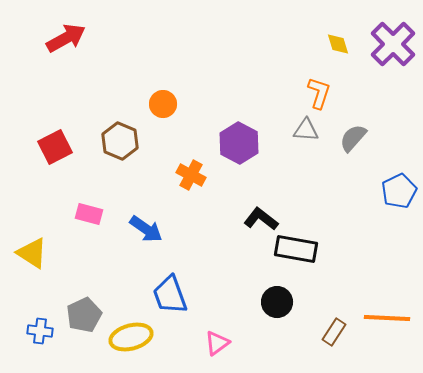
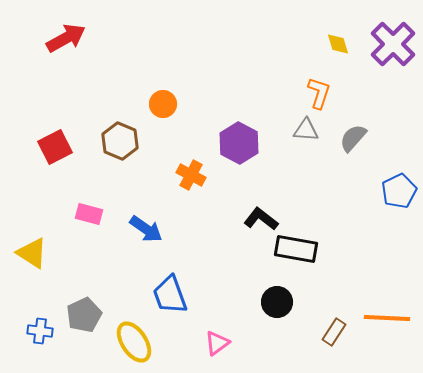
yellow ellipse: moved 3 px right, 5 px down; rotated 72 degrees clockwise
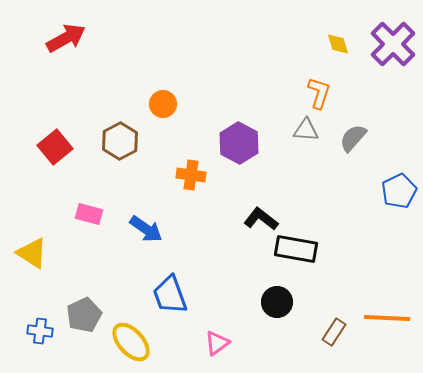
brown hexagon: rotated 9 degrees clockwise
red square: rotated 12 degrees counterclockwise
orange cross: rotated 20 degrees counterclockwise
yellow ellipse: moved 3 px left; rotated 9 degrees counterclockwise
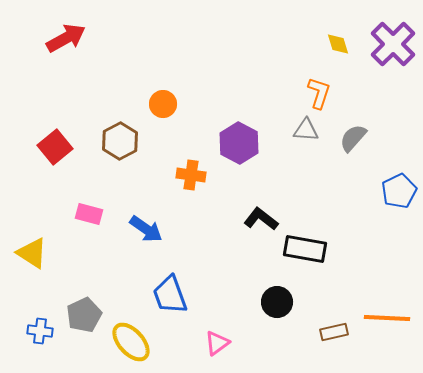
black rectangle: moved 9 px right
brown rectangle: rotated 44 degrees clockwise
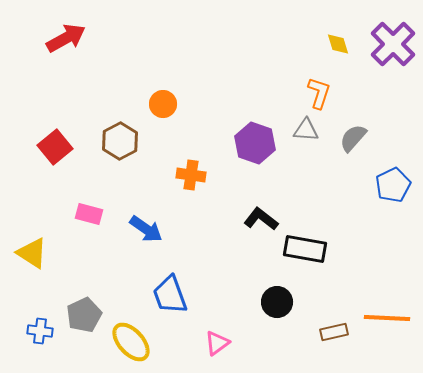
purple hexagon: moved 16 px right; rotated 9 degrees counterclockwise
blue pentagon: moved 6 px left, 6 px up
